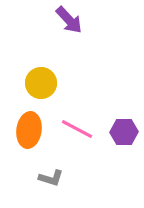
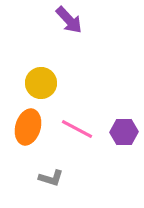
orange ellipse: moved 1 px left, 3 px up; rotated 8 degrees clockwise
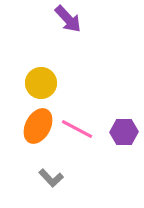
purple arrow: moved 1 px left, 1 px up
orange ellipse: moved 10 px right, 1 px up; rotated 12 degrees clockwise
gray L-shape: rotated 30 degrees clockwise
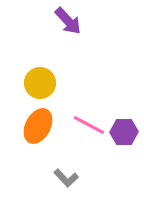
purple arrow: moved 2 px down
yellow circle: moved 1 px left
pink line: moved 12 px right, 4 px up
gray L-shape: moved 15 px right
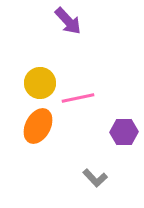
pink line: moved 11 px left, 27 px up; rotated 40 degrees counterclockwise
gray L-shape: moved 29 px right
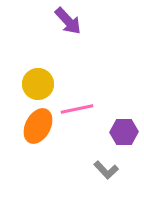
yellow circle: moved 2 px left, 1 px down
pink line: moved 1 px left, 11 px down
gray L-shape: moved 11 px right, 8 px up
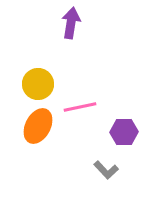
purple arrow: moved 3 px right, 2 px down; rotated 128 degrees counterclockwise
pink line: moved 3 px right, 2 px up
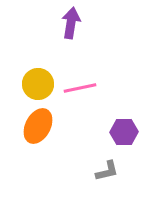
pink line: moved 19 px up
gray L-shape: moved 1 px right, 1 px down; rotated 60 degrees counterclockwise
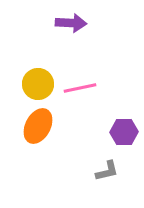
purple arrow: rotated 84 degrees clockwise
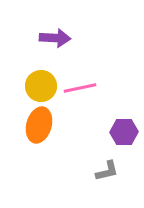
purple arrow: moved 16 px left, 15 px down
yellow circle: moved 3 px right, 2 px down
orange ellipse: moved 1 px right, 1 px up; rotated 12 degrees counterclockwise
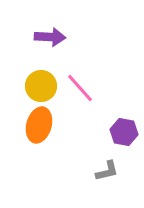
purple arrow: moved 5 px left, 1 px up
pink line: rotated 60 degrees clockwise
purple hexagon: rotated 12 degrees clockwise
